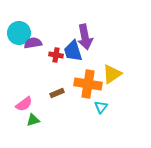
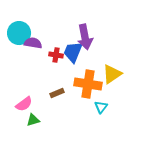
purple semicircle: rotated 18 degrees clockwise
blue trapezoid: moved 1 px down; rotated 40 degrees clockwise
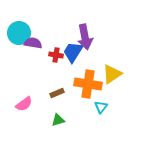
blue trapezoid: rotated 10 degrees clockwise
green triangle: moved 25 px right
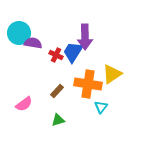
purple arrow: rotated 10 degrees clockwise
red cross: rotated 16 degrees clockwise
brown rectangle: moved 2 px up; rotated 24 degrees counterclockwise
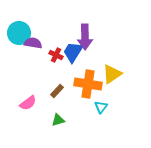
pink semicircle: moved 4 px right, 1 px up
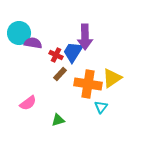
yellow triangle: moved 4 px down
brown rectangle: moved 3 px right, 17 px up
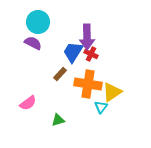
cyan circle: moved 19 px right, 11 px up
purple arrow: moved 2 px right
purple semicircle: rotated 18 degrees clockwise
red cross: moved 35 px right, 1 px up
yellow triangle: moved 14 px down
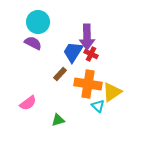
cyan triangle: moved 3 px left, 1 px up; rotated 24 degrees counterclockwise
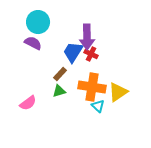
orange cross: moved 4 px right, 3 px down
yellow triangle: moved 6 px right
green triangle: moved 1 px right, 29 px up
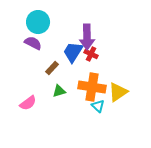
brown rectangle: moved 8 px left, 6 px up
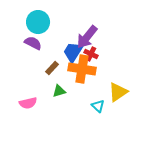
purple arrow: rotated 40 degrees clockwise
orange cross: moved 10 px left, 18 px up
pink semicircle: rotated 24 degrees clockwise
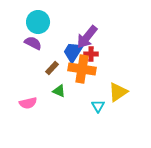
red cross: rotated 24 degrees counterclockwise
green triangle: rotated 40 degrees clockwise
cyan triangle: rotated 16 degrees clockwise
